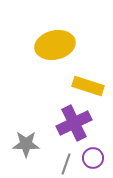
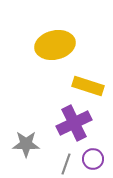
purple circle: moved 1 px down
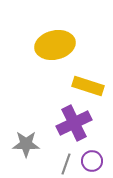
purple circle: moved 1 px left, 2 px down
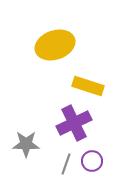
yellow ellipse: rotated 6 degrees counterclockwise
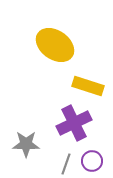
yellow ellipse: rotated 54 degrees clockwise
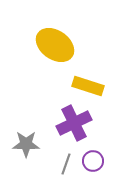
purple circle: moved 1 px right
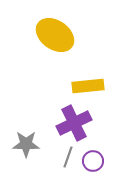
yellow ellipse: moved 10 px up
yellow rectangle: rotated 24 degrees counterclockwise
gray line: moved 2 px right, 7 px up
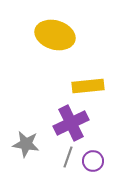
yellow ellipse: rotated 18 degrees counterclockwise
purple cross: moved 3 px left
gray star: rotated 8 degrees clockwise
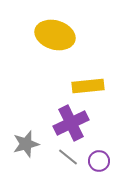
gray star: rotated 24 degrees counterclockwise
gray line: rotated 70 degrees counterclockwise
purple circle: moved 6 px right
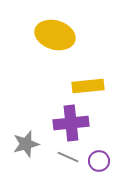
purple cross: rotated 20 degrees clockwise
gray line: rotated 15 degrees counterclockwise
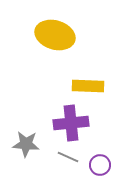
yellow rectangle: rotated 8 degrees clockwise
gray star: rotated 20 degrees clockwise
purple circle: moved 1 px right, 4 px down
